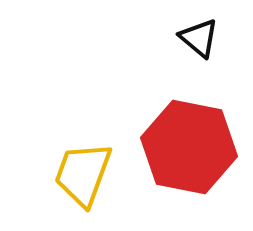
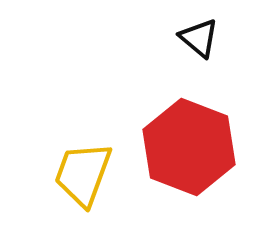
red hexagon: rotated 10 degrees clockwise
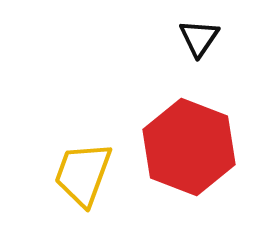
black triangle: rotated 24 degrees clockwise
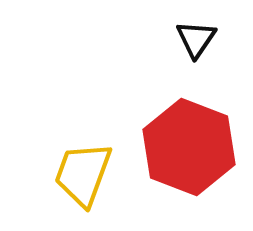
black triangle: moved 3 px left, 1 px down
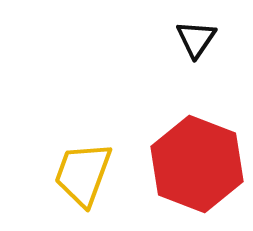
red hexagon: moved 8 px right, 17 px down
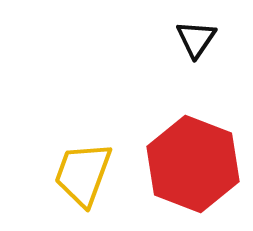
red hexagon: moved 4 px left
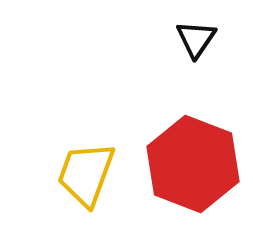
yellow trapezoid: moved 3 px right
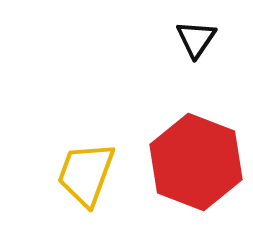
red hexagon: moved 3 px right, 2 px up
